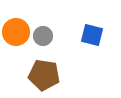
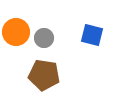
gray circle: moved 1 px right, 2 px down
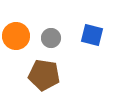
orange circle: moved 4 px down
gray circle: moved 7 px right
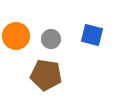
gray circle: moved 1 px down
brown pentagon: moved 2 px right
